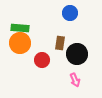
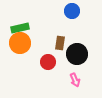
blue circle: moved 2 px right, 2 px up
green rectangle: rotated 18 degrees counterclockwise
red circle: moved 6 px right, 2 px down
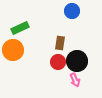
green rectangle: rotated 12 degrees counterclockwise
orange circle: moved 7 px left, 7 px down
black circle: moved 7 px down
red circle: moved 10 px right
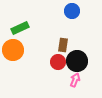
brown rectangle: moved 3 px right, 2 px down
pink arrow: rotated 136 degrees counterclockwise
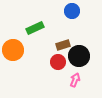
green rectangle: moved 15 px right
brown rectangle: rotated 64 degrees clockwise
black circle: moved 2 px right, 5 px up
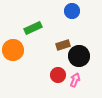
green rectangle: moved 2 px left
red circle: moved 13 px down
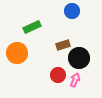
green rectangle: moved 1 px left, 1 px up
orange circle: moved 4 px right, 3 px down
black circle: moved 2 px down
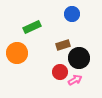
blue circle: moved 3 px down
red circle: moved 2 px right, 3 px up
pink arrow: rotated 40 degrees clockwise
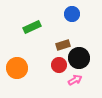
orange circle: moved 15 px down
red circle: moved 1 px left, 7 px up
